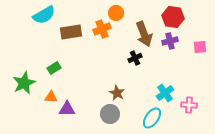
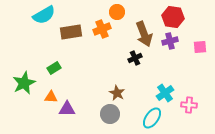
orange circle: moved 1 px right, 1 px up
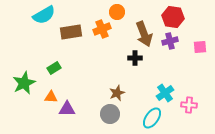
black cross: rotated 24 degrees clockwise
brown star: rotated 21 degrees clockwise
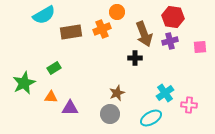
purple triangle: moved 3 px right, 1 px up
cyan ellipse: moved 1 px left; rotated 25 degrees clockwise
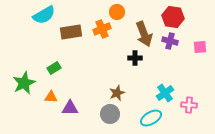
purple cross: rotated 28 degrees clockwise
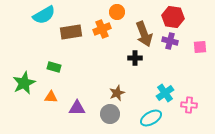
green rectangle: moved 1 px up; rotated 48 degrees clockwise
purple triangle: moved 7 px right
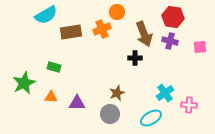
cyan semicircle: moved 2 px right
purple triangle: moved 5 px up
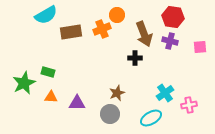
orange circle: moved 3 px down
green rectangle: moved 6 px left, 5 px down
pink cross: rotated 14 degrees counterclockwise
